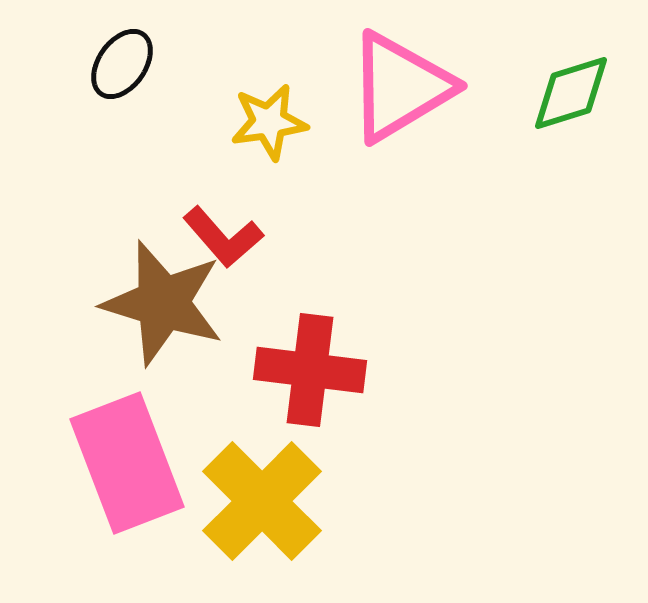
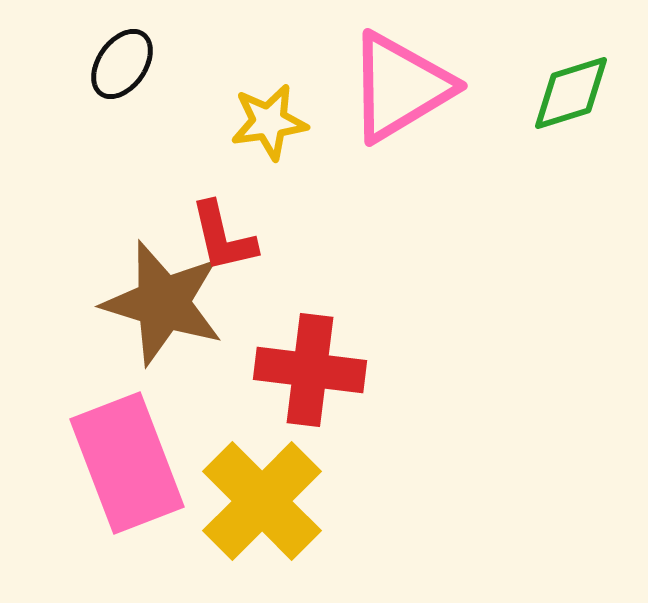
red L-shape: rotated 28 degrees clockwise
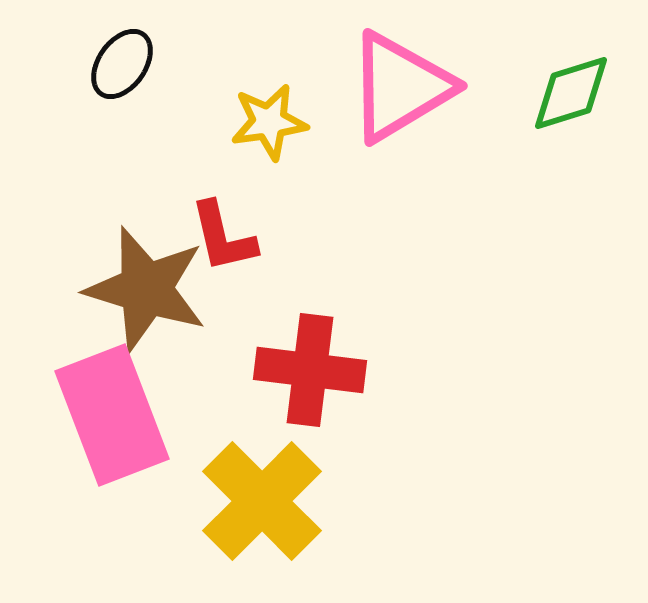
brown star: moved 17 px left, 14 px up
pink rectangle: moved 15 px left, 48 px up
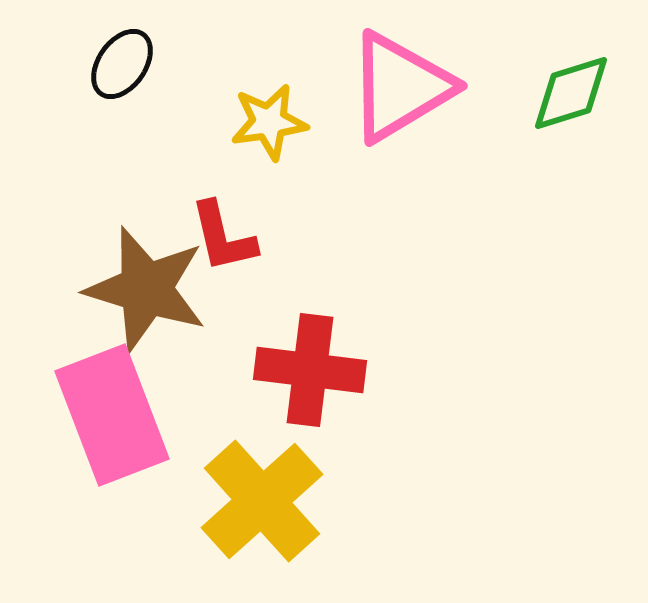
yellow cross: rotated 3 degrees clockwise
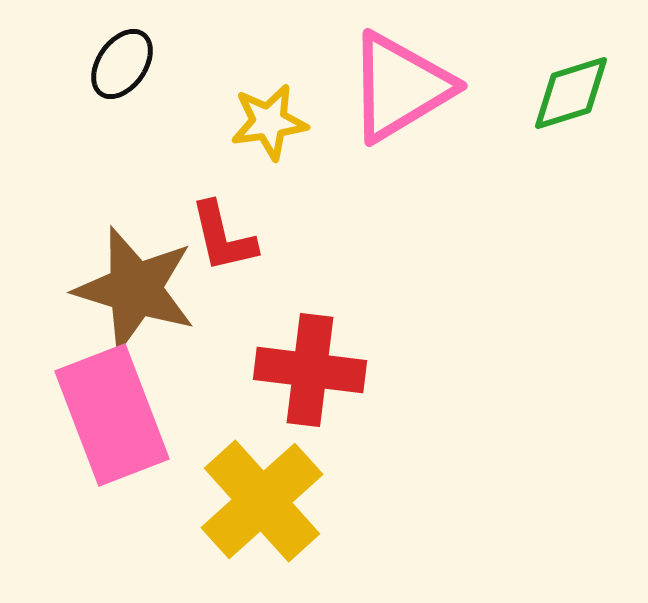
brown star: moved 11 px left
